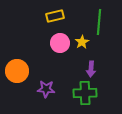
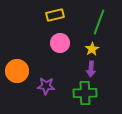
yellow rectangle: moved 1 px up
green line: rotated 15 degrees clockwise
yellow star: moved 10 px right, 7 px down
purple star: moved 3 px up
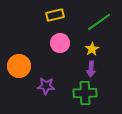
green line: rotated 35 degrees clockwise
orange circle: moved 2 px right, 5 px up
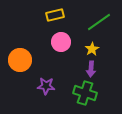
pink circle: moved 1 px right, 1 px up
orange circle: moved 1 px right, 6 px up
green cross: rotated 20 degrees clockwise
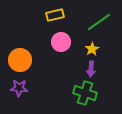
purple star: moved 27 px left, 2 px down
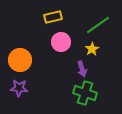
yellow rectangle: moved 2 px left, 2 px down
green line: moved 1 px left, 3 px down
purple arrow: moved 9 px left; rotated 21 degrees counterclockwise
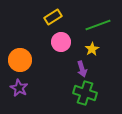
yellow rectangle: rotated 18 degrees counterclockwise
green line: rotated 15 degrees clockwise
purple star: rotated 24 degrees clockwise
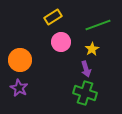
purple arrow: moved 4 px right
